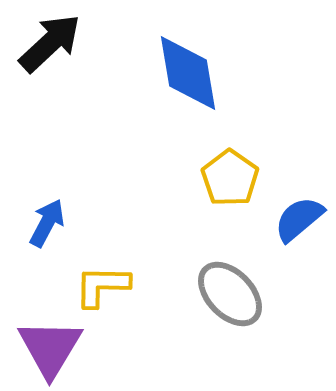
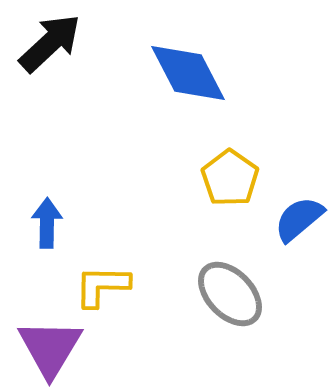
blue diamond: rotated 18 degrees counterclockwise
blue arrow: rotated 27 degrees counterclockwise
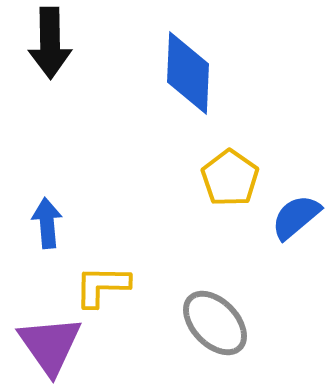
black arrow: rotated 132 degrees clockwise
blue diamond: rotated 30 degrees clockwise
blue semicircle: moved 3 px left, 2 px up
blue arrow: rotated 6 degrees counterclockwise
gray ellipse: moved 15 px left, 29 px down
purple triangle: moved 3 px up; rotated 6 degrees counterclockwise
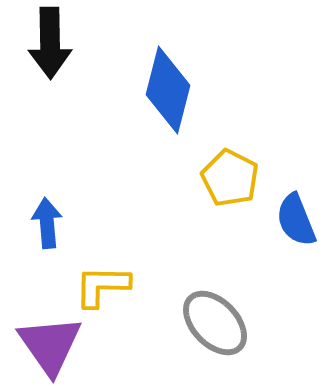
blue diamond: moved 20 px left, 17 px down; rotated 12 degrees clockwise
yellow pentagon: rotated 8 degrees counterclockwise
blue semicircle: moved 3 px down; rotated 72 degrees counterclockwise
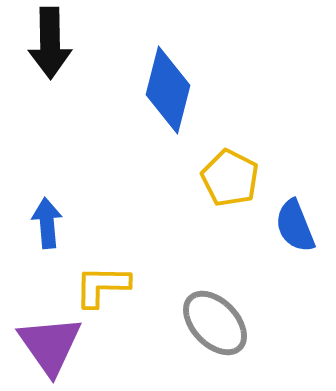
blue semicircle: moved 1 px left, 6 px down
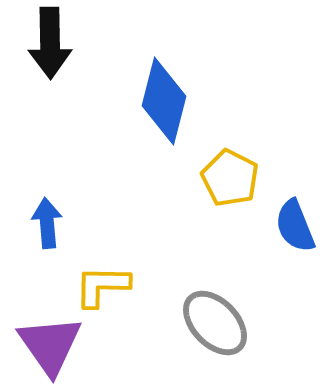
blue diamond: moved 4 px left, 11 px down
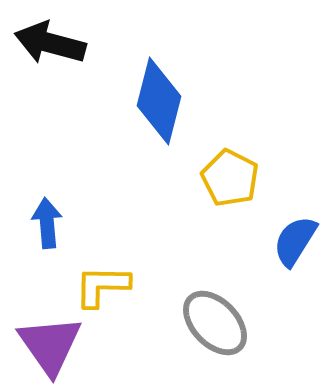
black arrow: rotated 106 degrees clockwise
blue diamond: moved 5 px left
blue semicircle: moved 15 px down; rotated 54 degrees clockwise
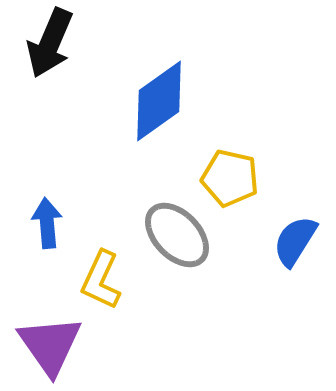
black arrow: rotated 82 degrees counterclockwise
blue diamond: rotated 40 degrees clockwise
yellow pentagon: rotated 14 degrees counterclockwise
yellow L-shape: moved 1 px left, 6 px up; rotated 66 degrees counterclockwise
gray ellipse: moved 38 px left, 88 px up
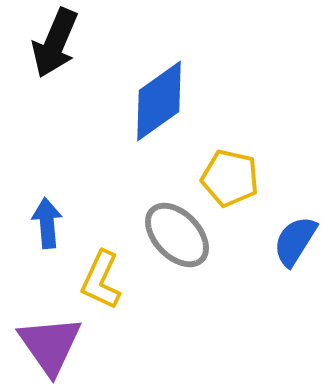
black arrow: moved 5 px right
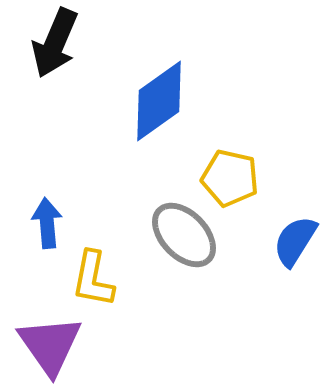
gray ellipse: moved 7 px right
yellow L-shape: moved 8 px left, 1 px up; rotated 14 degrees counterclockwise
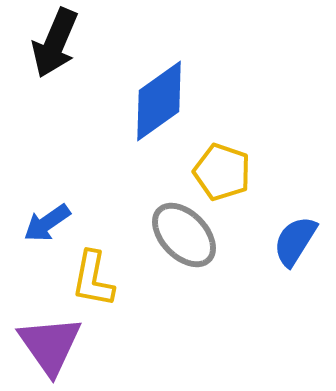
yellow pentagon: moved 8 px left, 6 px up; rotated 6 degrees clockwise
blue arrow: rotated 120 degrees counterclockwise
